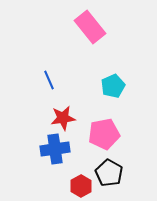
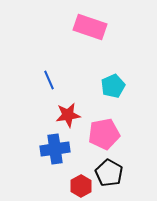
pink rectangle: rotated 32 degrees counterclockwise
red star: moved 5 px right, 3 px up
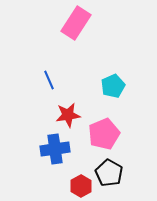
pink rectangle: moved 14 px left, 4 px up; rotated 76 degrees counterclockwise
pink pentagon: rotated 12 degrees counterclockwise
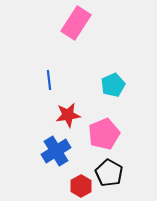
blue line: rotated 18 degrees clockwise
cyan pentagon: moved 1 px up
blue cross: moved 1 px right, 2 px down; rotated 24 degrees counterclockwise
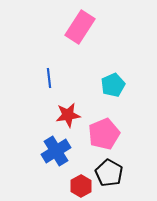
pink rectangle: moved 4 px right, 4 px down
blue line: moved 2 px up
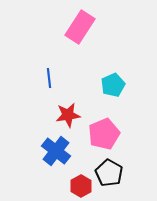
blue cross: rotated 20 degrees counterclockwise
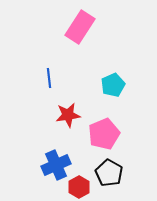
blue cross: moved 14 px down; rotated 28 degrees clockwise
red hexagon: moved 2 px left, 1 px down
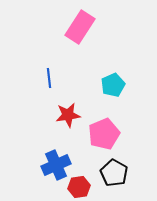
black pentagon: moved 5 px right
red hexagon: rotated 20 degrees clockwise
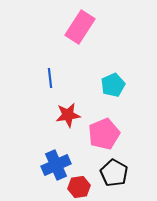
blue line: moved 1 px right
